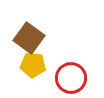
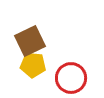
brown square: moved 1 px right, 3 px down; rotated 28 degrees clockwise
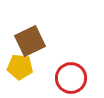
yellow pentagon: moved 13 px left, 2 px down
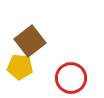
brown square: rotated 12 degrees counterclockwise
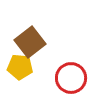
brown square: moved 1 px down
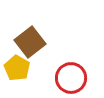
yellow pentagon: moved 3 px left, 1 px down; rotated 25 degrees clockwise
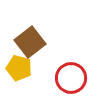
yellow pentagon: moved 2 px right; rotated 15 degrees counterclockwise
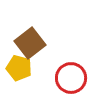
brown square: moved 1 px down
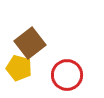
red circle: moved 4 px left, 3 px up
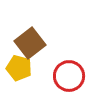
red circle: moved 2 px right, 1 px down
